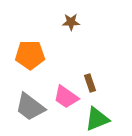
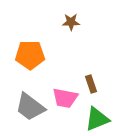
brown rectangle: moved 1 px right, 1 px down
pink trapezoid: moved 1 px left, 1 px down; rotated 24 degrees counterclockwise
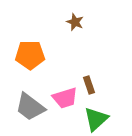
brown star: moved 4 px right; rotated 24 degrees clockwise
brown rectangle: moved 2 px left, 1 px down
pink trapezoid: rotated 28 degrees counterclockwise
green triangle: moved 1 px left; rotated 20 degrees counterclockwise
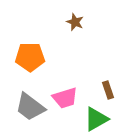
orange pentagon: moved 2 px down
brown rectangle: moved 19 px right, 5 px down
green triangle: rotated 12 degrees clockwise
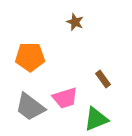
brown rectangle: moved 5 px left, 11 px up; rotated 18 degrees counterclockwise
green triangle: rotated 8 degrees clockwise
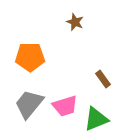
pink trapezoid: moved 8 px down
gray trapezoid: moved 1 px left, 3 px up; rotated 92 degrees clockwise
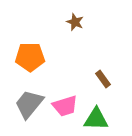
green triangle: rotated 24 degrees clockwise
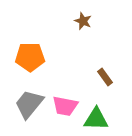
brown star: moved 8 px right, 1 px up
brown rectangle: moved 2 px right, 2 px up
pink trapezoid: rotated 28 degrees clockwise
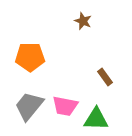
gray trapezoid: moved 2 px down
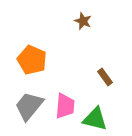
orange pentagon: moved 2 px right, 3 px down; rotated 24 degrees clockwise
pink trapezoid: rotated 96 degrees counterclockwise
green triangle: moved 1 px left; rotated 12 degrees clockwise
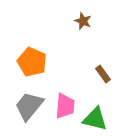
orange pentagon: moved 2 px down
brown rectangle: moved 2 px left, 3 px up
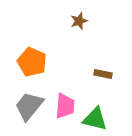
brown star: moved 4 px left; rotated 30 degrees clockwise
brown rectangle: rotated 42 degrees counterclockwise
